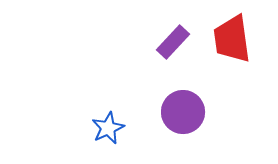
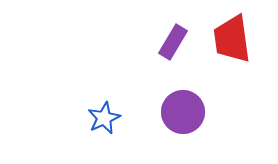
purple rectangle: rotated 12 degrees counterclockwise
blue star: moved 4 px left, 10 px up
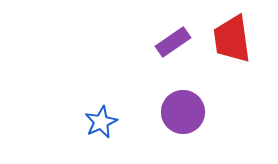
purple rectangle: rotated 24 degrees clockwise
blue star: moved 3 px left, 4 px down
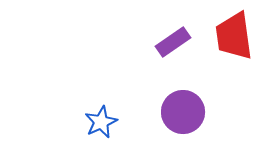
red trapezoid: moved 2 px right, 3 px up
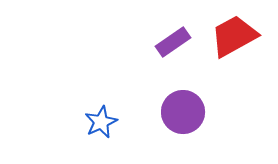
red trapezoid: rotated 69 degrees clockwise
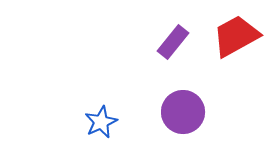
red trapezoid: moved 2 px right
purple rectangle: rotated 16 degrees counterclockwise
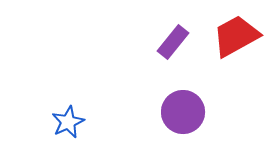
blue star: moved 33 px left
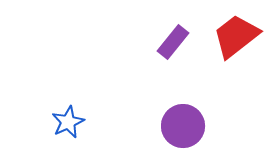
red trapezoid: rotated 9 degrees counterclockwise
purple circle: moved 14 px down
